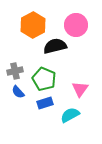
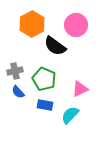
orange hexagon: moved 1 px left, 1 px up
black semicircle: rotated 130 degrees counterclockwise
pink triangle: rotated 30 degrees clockwise
blue rectangle: moved 2 px down; rotated 28 degrees clockwise
cyan semicircle: rotated 18 degrees counterclockwise
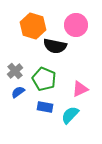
orange hexagon: moved 1 px right, 2 px down; rotated 15 degrees counterclockwise
black semicircle: rotated 25 degrees counterclockwise
gray cross: rotated 28 degrees counterclockwise
blue semicircle: rotated 96 degrees clockwise
blue rectangle: moved 2 px down
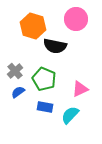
pink circle: moved 6 px up
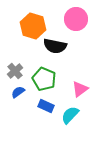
pink triangle: rotated 12 degrees counterclockwise
blue rectangle: moved 1 px right, 1 px up; rotated 14 degrees clockwise
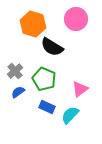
orange hexagon: moved 2 px up
black semicircle: moved 3 px left, 1 px down; rotated 20 degrees clockwise
blue rectangle: moved 1 px right, 1 px down
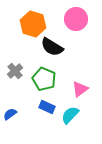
blue semicircle: moved 8 px left, 22 px down
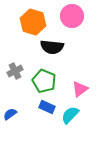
pink circle: moved 4 px left, 3 px up
orange hexagon: moved 2 px up
black semicircle: rotated 25 degrees counterclockwise
gray cross: rotated 14 degrees clockwise
green pentagon: moved 2 px down
